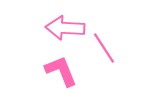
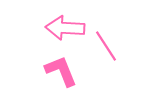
pink line: moved 2 px right, 2 px up
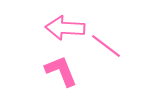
pink line: rotated 20 degrees counterclockwise
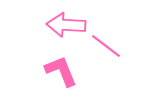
pink arrow: moved 1 px right, 3 px up
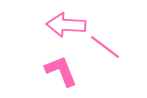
pink line: moved 1 px left, 1 px down
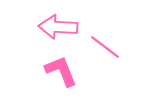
pink arrow: moved 8 px left, 2 px down
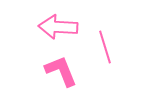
pink line: rotated 36 degrees clockwise
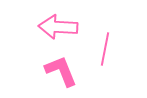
pink line: moved 2 px down; rotated 28 degrees clockwise
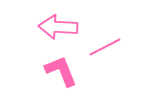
pink line: moved 2 px up; rotated 52 degrees clockwise
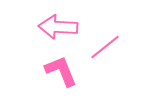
pink line: rotated 12 degrees counterclockwise
